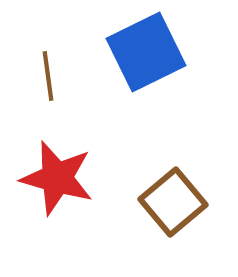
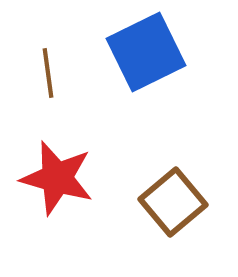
brown line: moved 3 px up
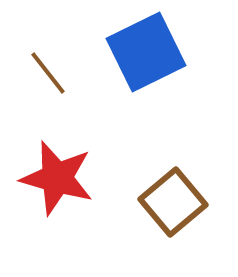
brown line: rotated 30 degrees counterclockwise
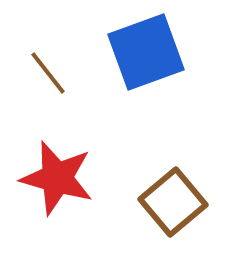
blue square: rotated 6 degrees clockwise
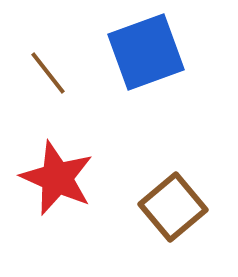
red star: rotated 8 degrees clockwise
brown square: moved 5 px down
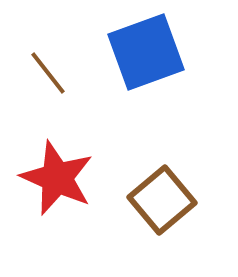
brown square: moved 11 px left, 7 px up
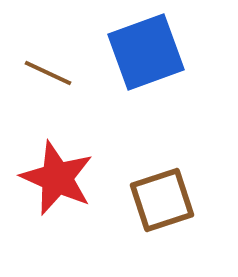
brown line: rotated 27 degrees counterclockwise
brown square: rotated 22 degrees clockwise
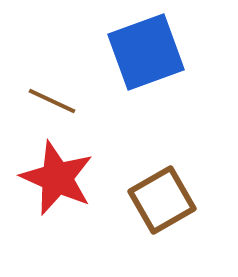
brown line: moved 4 px right, 28 px down
brown square: rotated 12 degrees counterclockwise
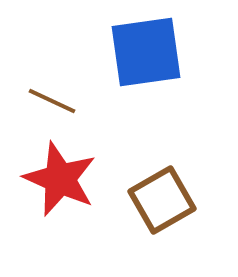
blue square: rotated 12 degrees clockwise
red star: moved 3 px right, 1 px down
